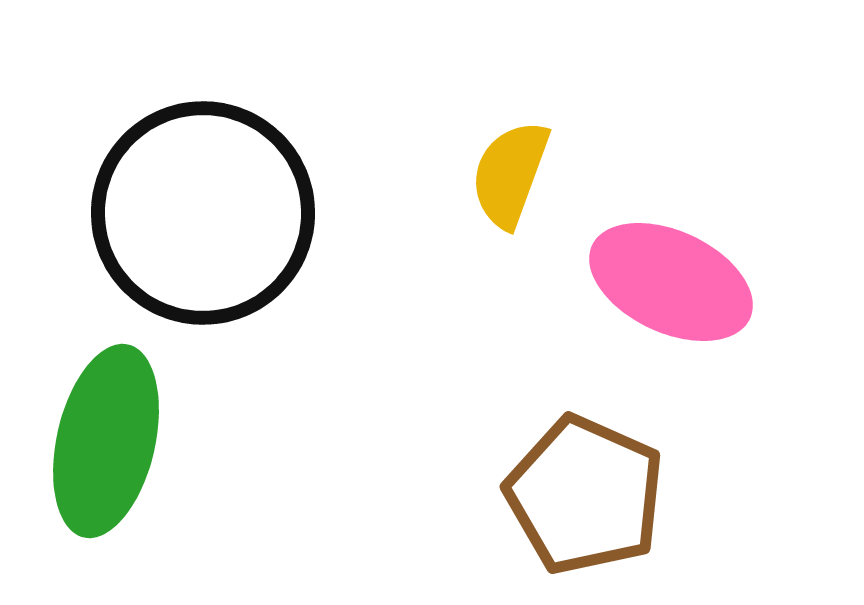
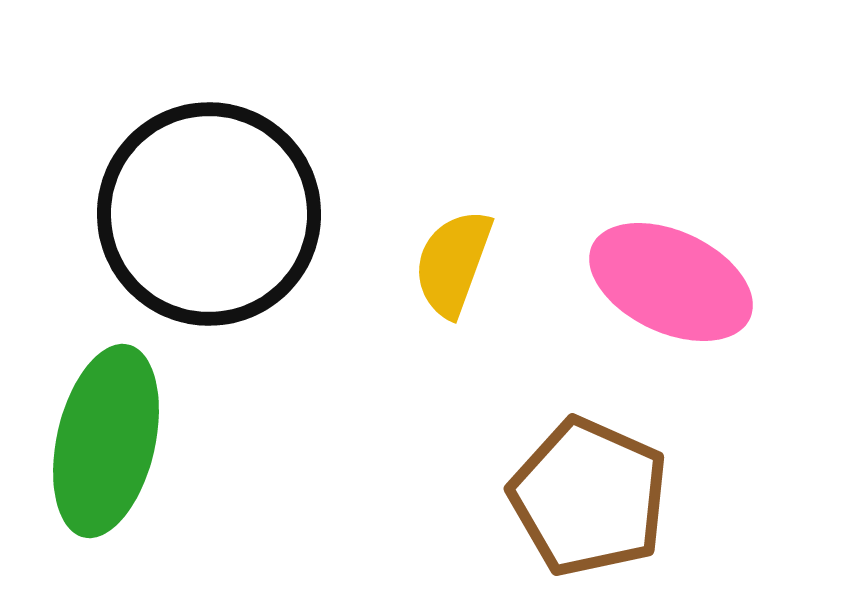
yellow semicircle: moved 57 px left, 89 px down
black circle: moved 6 px right, 1 px down
brown pentagon: moved 4 px right, 2 px down
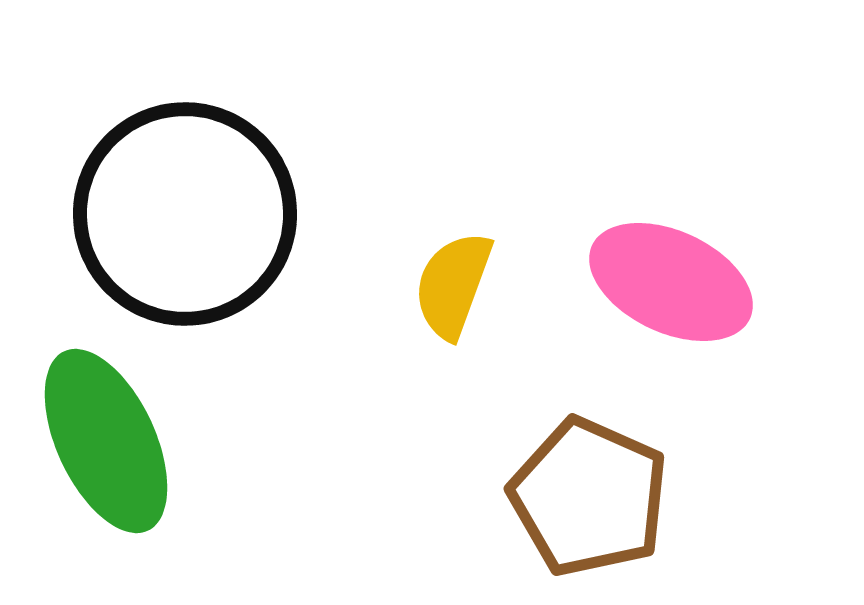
black circle: moved 24 px left
yellow semicircle: moved 22 px down
green ellipse: rotated 38 degrees counterclockwise
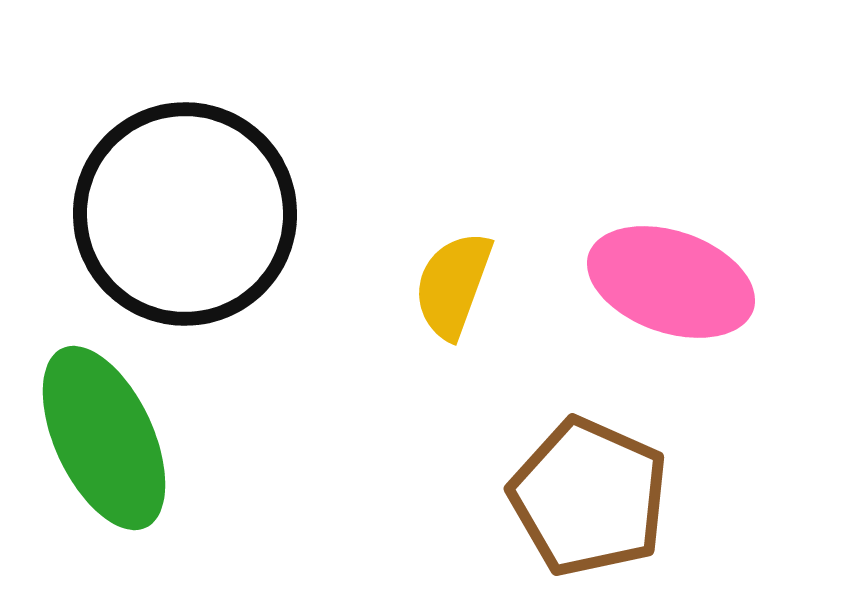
pink ellipse: rotated 6 degrees counterclockwise
green ellipse: moved 2 px left, 3 px up
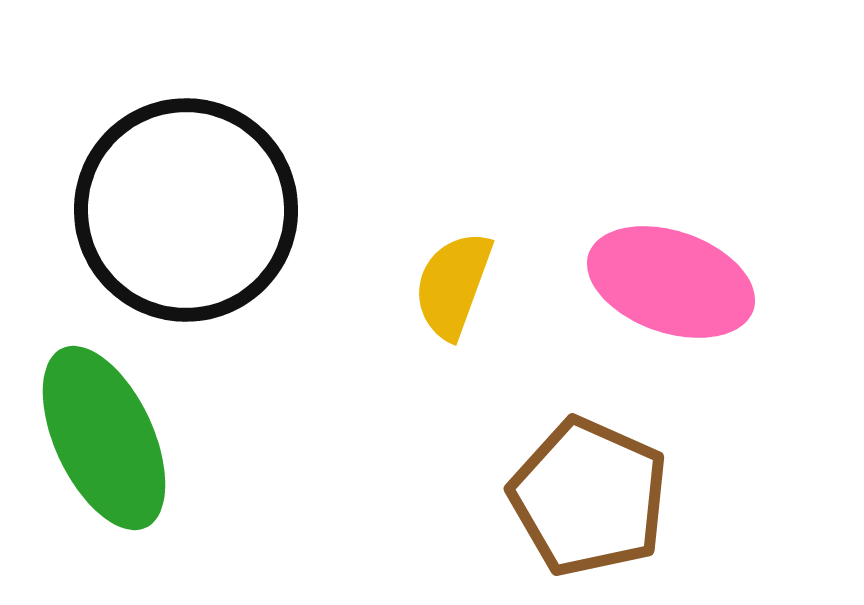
black circle: moved 1 px right, 4 px up
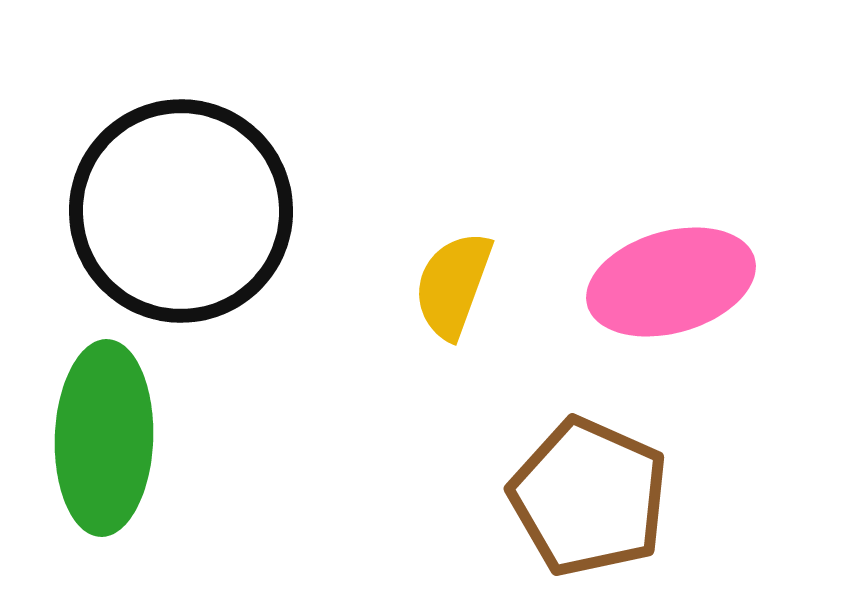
black circle: moved 5 px left, 1 px down
pink ellipse: rotated 35 degrees counterclockwise
green ellipse: rotated 27 degrees clockwise
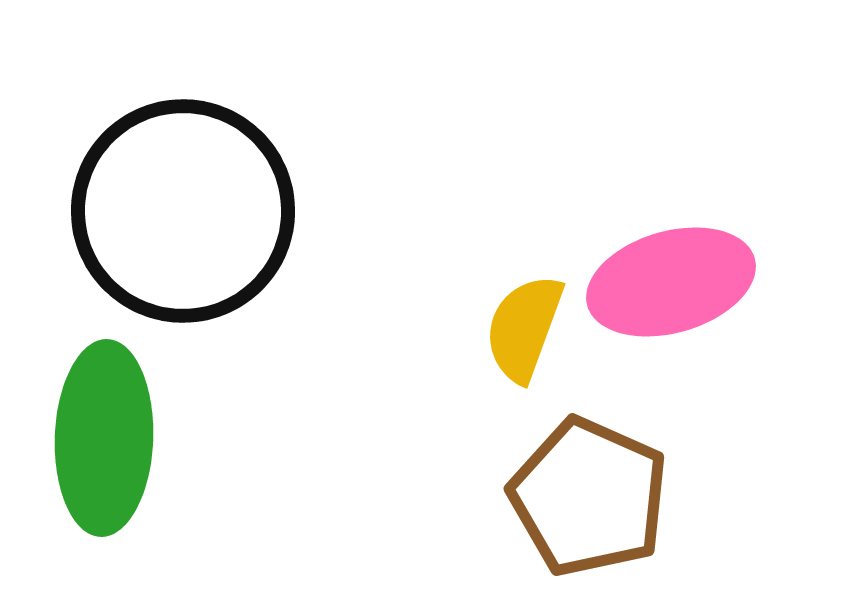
black circle: moved 2 px right
yellow semicircle: moved 71 px right, 43 px down
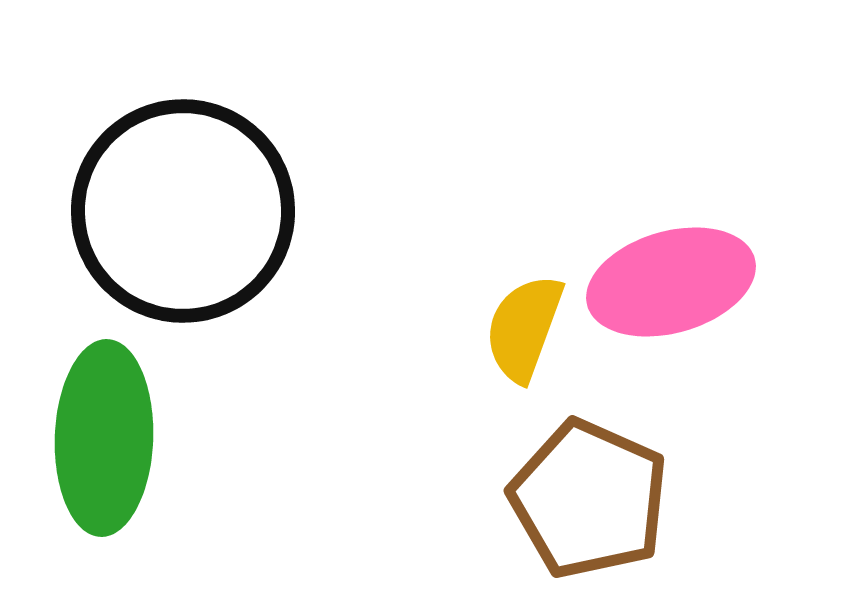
brown pentagon: moved 2 px down
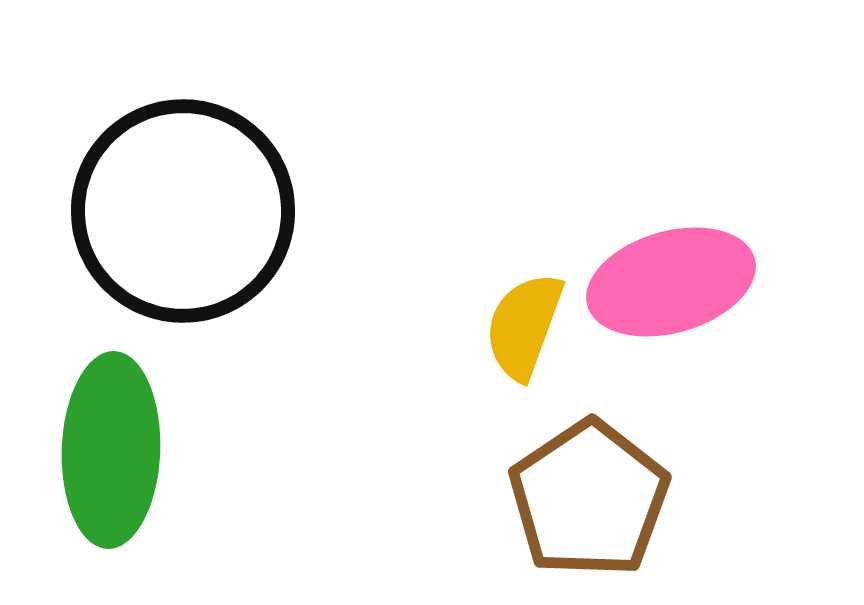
yellow semicircle: moved 2 px up
green ellipse: moved 7 px right, 12 px down
brown pentagon: rotated 14 degrees clockwise
